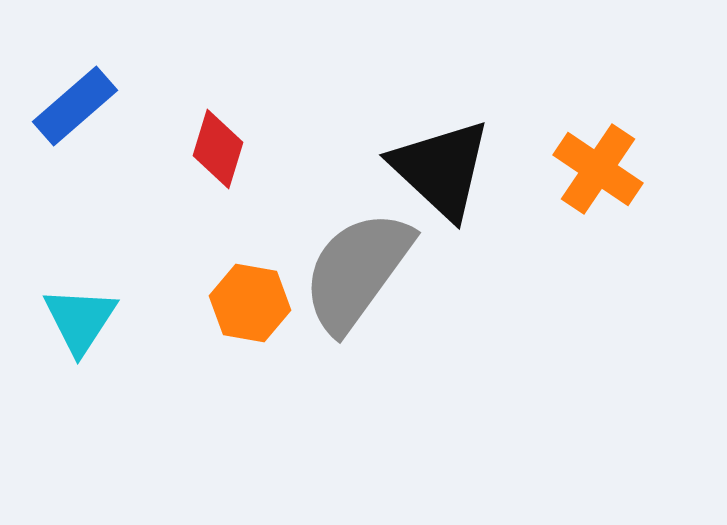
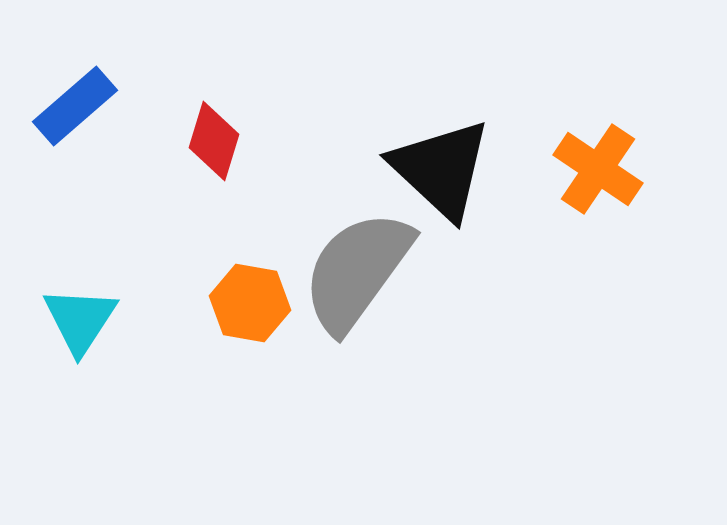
red diamond: moved 4 px left, 8 px up
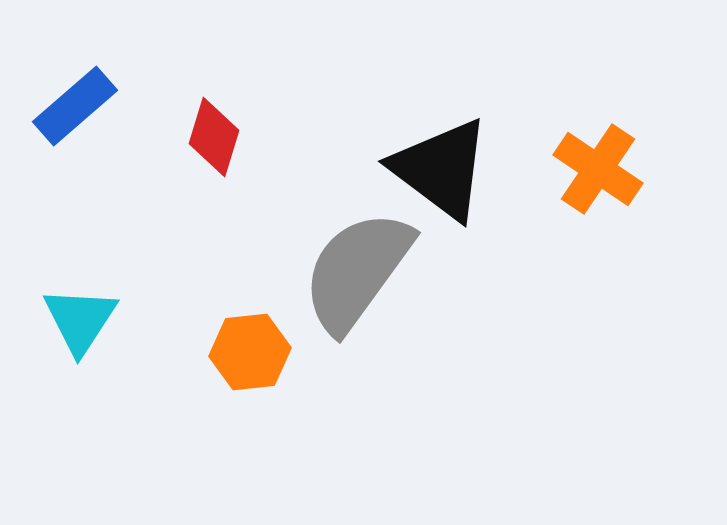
red diamond: moved 4 px up
black triangle: rotated 6 degrees counterclockwise
orange hexagon: moved 49 px down; rotated 16 degrees counterclockwise
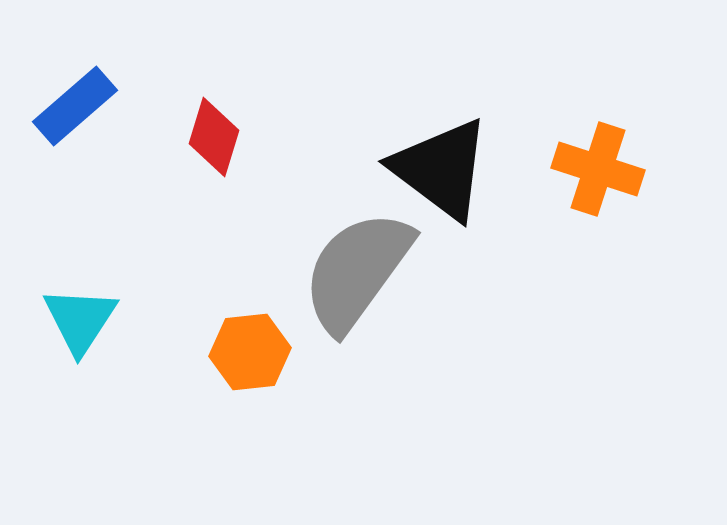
orange cross: rotated 16 degrees counterclockwise
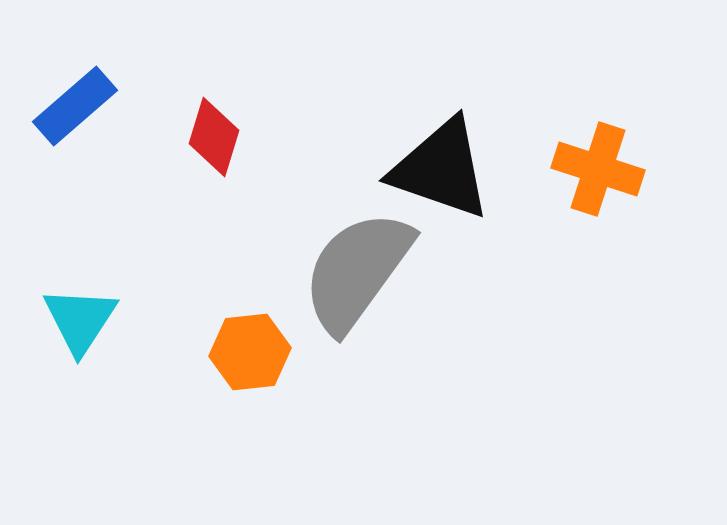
black triangle: rotated 18 degrees counterclockwise
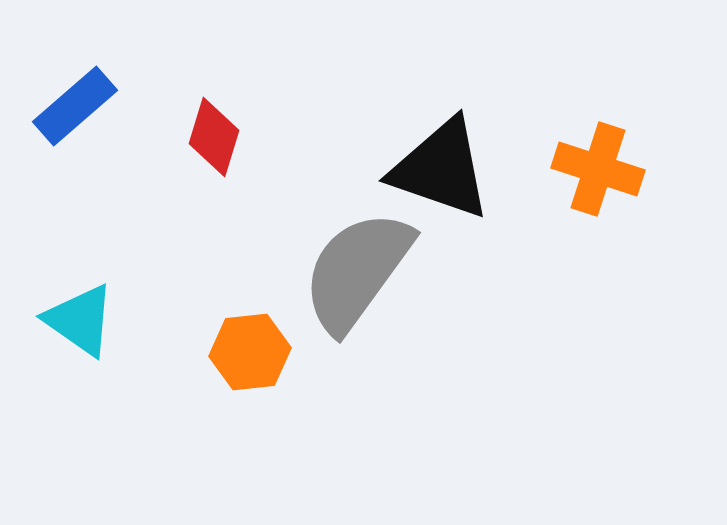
cyan triangle: rotated 28 degrees counterclockwise
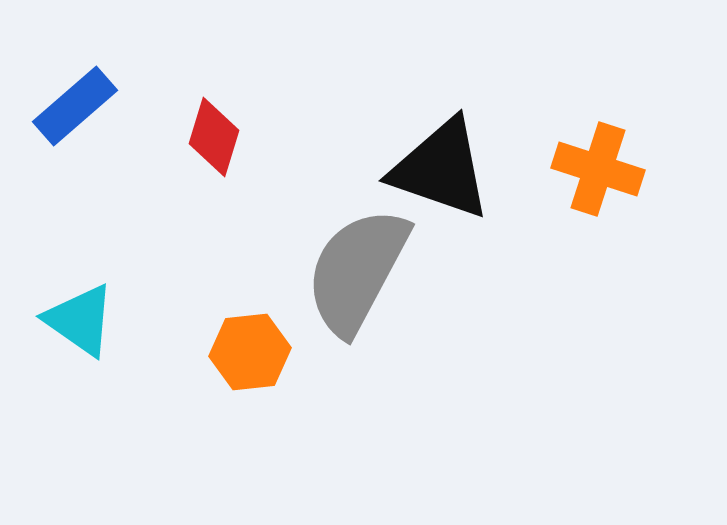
gray semicircle: rotated 8 degrees counterclockwise
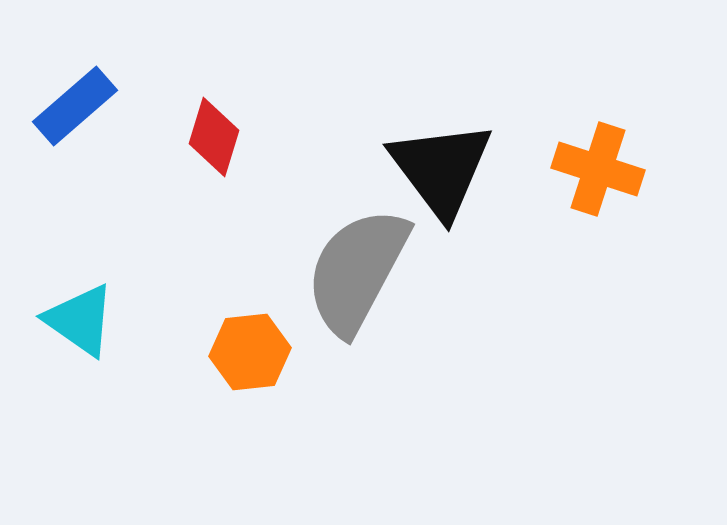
black triangle: rotated 34 degrees clockwise
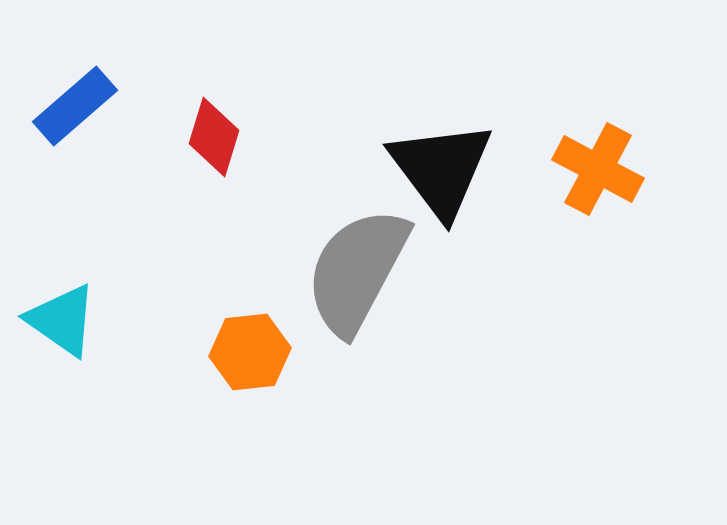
orange cross: rotated 10 degrees clockwise
cyan triangle: moved 18 px left
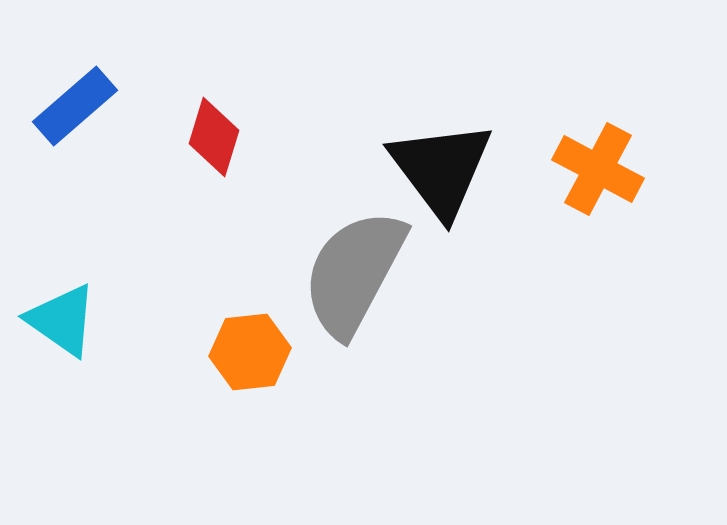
gray semicircle: moved 3 px left, 2 px down
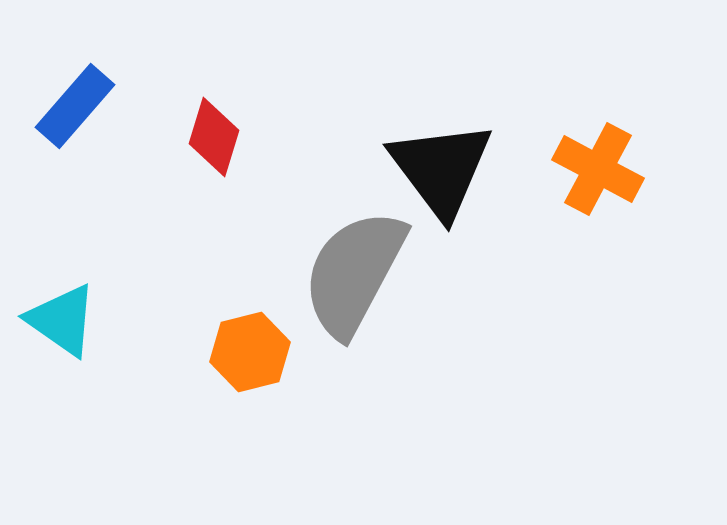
blue rectangle: rotated 8 degrees counterclockwise
orange hexagon: rotated 8 degrees counterclockwise
